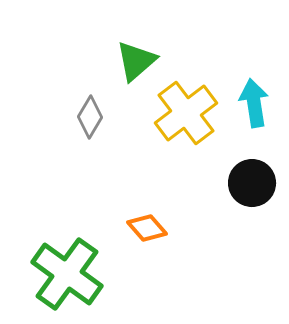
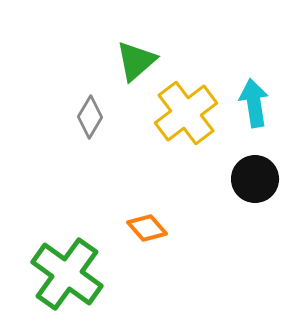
black circle: moved 3 px right, 4 px up
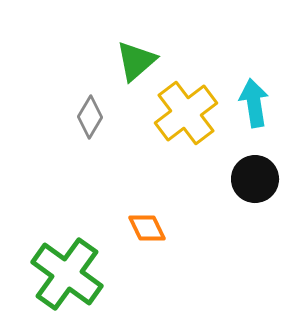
orange diamond: rotated 15 degrees clockwise
